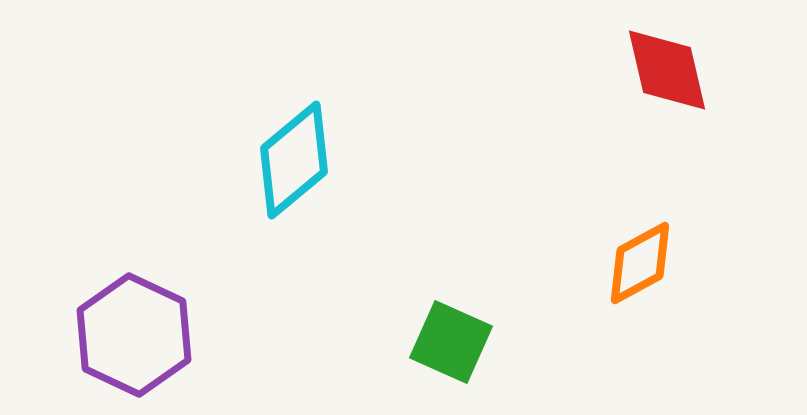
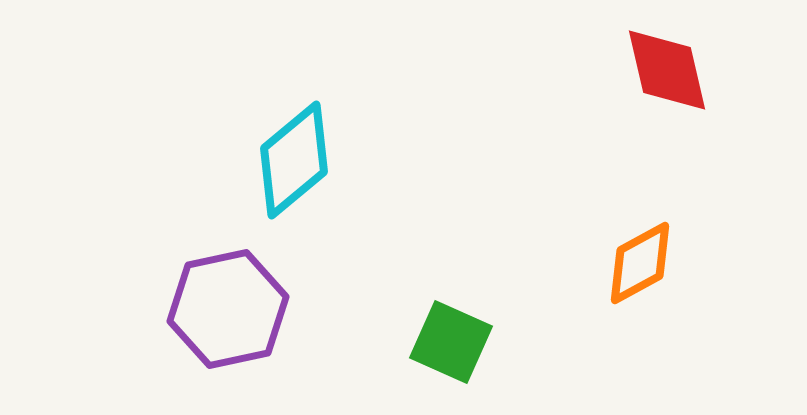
purple hexagon: moved 94 px right, 26 px up; rotated 23 degrees clockwise
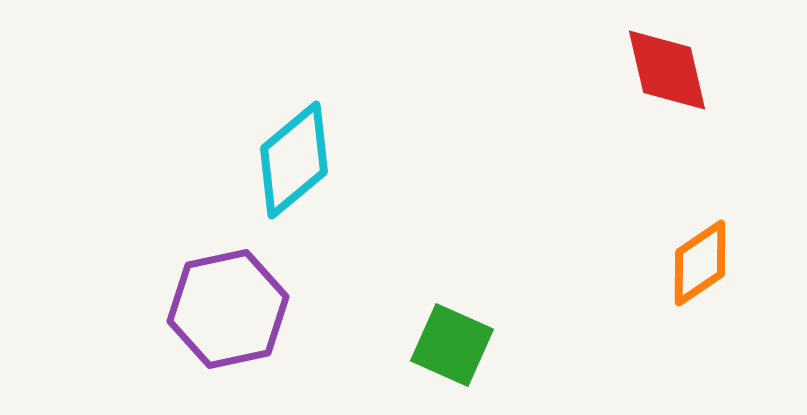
orange diamond: moved 60 px right; rotated 6 degrees counterclockwise
green square: moved 1 px right, 3 px down
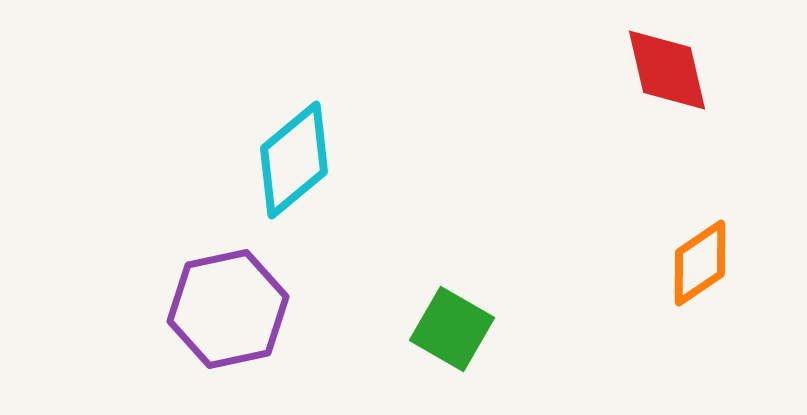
green square: moved 16 px up; rotated 6 degrees clockwise
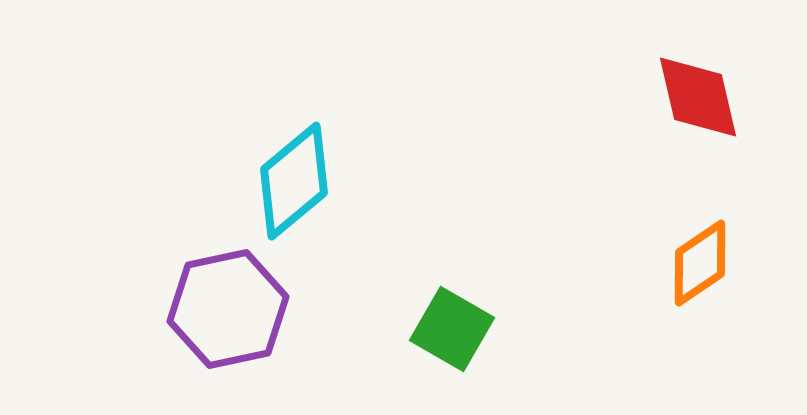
red diamond: moved 31 px right, 27 px down
cyan diamond: moved 21 px down
